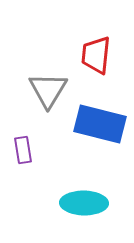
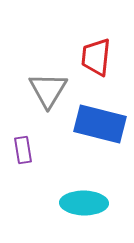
red trapezoid: moved 2 px down
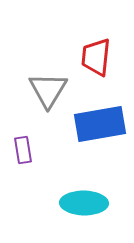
blue rectangle: rotated 24 degrees counterclockwise
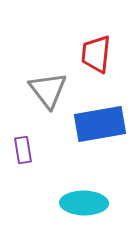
red trapezoid: moved 3 px up
gray triangle: rotated 9 degrees counterclockwise
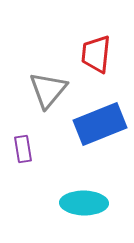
gray triangle: rotated 18 degrees clockwise
blue rectangle: rotated 12 degrees counterclockwise
purple rectangle: moved 1 px up
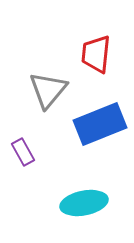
purple rectangle: moved 3 px down; rotated 20 degrees counterclockwise
cyan ellipse: rotated 12 degrees counterclockwise
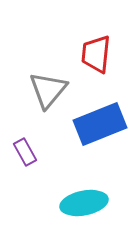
purple rectangle: moved 2 px right
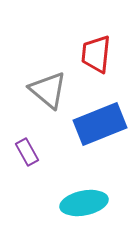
gray triangle: rotated 30 degrees counterclockwise
purple rectangle: moved 2 px right
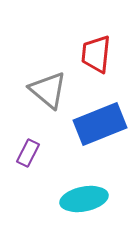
purple rectangle: moved 1 px right, 1 px down; rotated 56 degrees clockwise
cyan ellipse: moved 4 px up
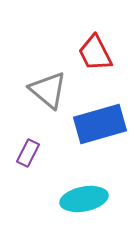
red trapezoid: moved 1 px left, 1 px up; rotated 33 degrees counterclockwise
blue rectangle: rotated 6 degrees clockwise
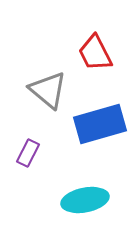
cyan ellipse: moved 1 px right, 1 px down
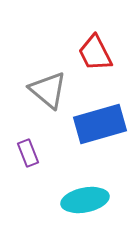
purple rectangle: rotated 48 degrees counterclockwise
